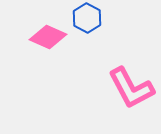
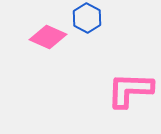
pink L-shape: moved 1 px left, 2 px down; rotated 120 degrees clockwise
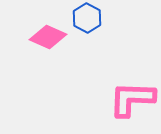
pink L-shape: moved 2 px right, 9 px down
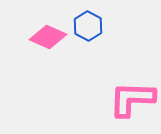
blue hexagon: moved 1 px right, 8 px down
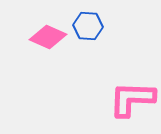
blue hexagon: rotated 24 degrees counterclockwise
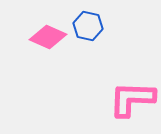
blue hexagon: rotated 8 degrees clockwise
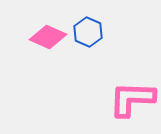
blue hexagon: moved 6 px down; rotated 12 degrees clockwise
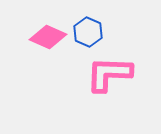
pink L-shape: moved 23 px left, 25 px up
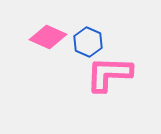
blue hexagon: moved 10 px down
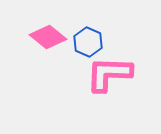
pink diamond: rotated 15 degrees clockwise
